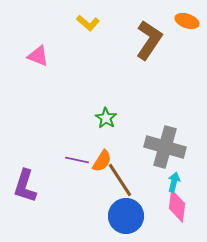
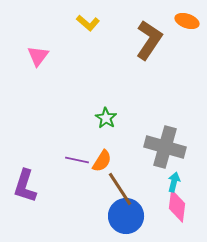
pink triangle: rotated 45 degrees clockwise
brown line: moved 9 px down
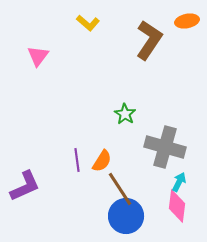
orange ellipse: rotated 30 degrees counterclockwise
green star: moved 19 px right, 4 px up
purple line: rotated 70 degrees clockwise
cyan arrow: moved 5 px right; rotated 12 degrees clockwise
purple L-shape: rotated 132 degrees counterclockwise
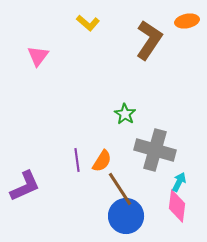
gray cross: moved 10 px left, 3 px down
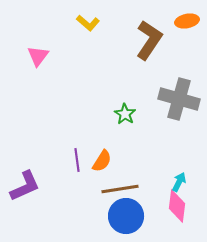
gray cross: moved 24 px right, 51 px up
brown line: rotated 66 degrees counterclockwise
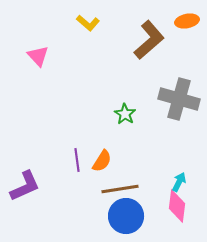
brown L-shape: rotated 15 degrees clockwise
pink triangle: rotated 20 degrees counterclockwise
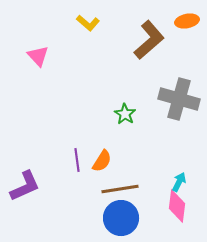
blue circle: moved 5 px left, 2 px down
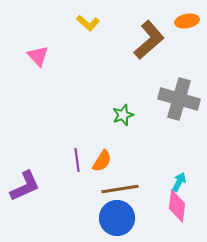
green star: moved 2 px left, 1 px down; rotated 20 degrees clockwise
blue circle: moved 4 px left
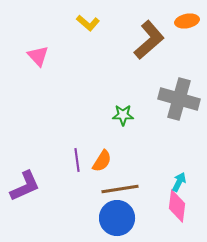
green star: rotated 20 degrees clockwise
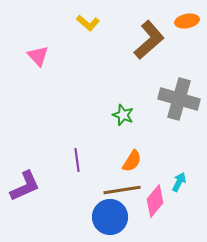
green star: rotated 20 degrees clockwise
orange semicircle: moved 30 px right
brown line: moved 2 px right, 1 px down
pink diamond: moved 22 px left, 5 px up; rotated 32 degrees clockwise
blue circle: moved 7 px left, 1 px up
